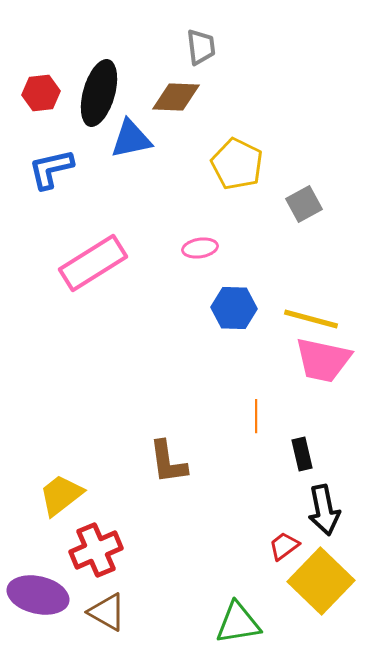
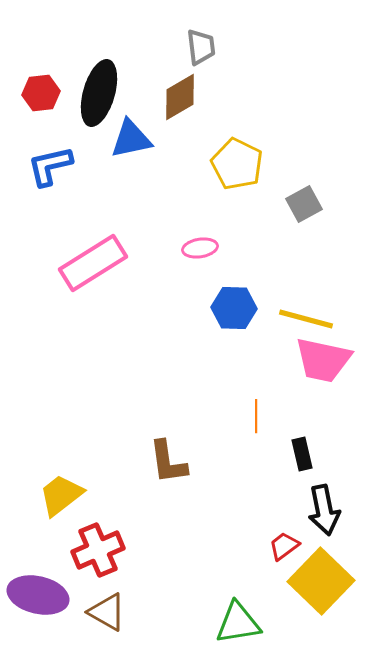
brown diamond: moved 4 px right; rotated 33 degrees counterclockwise
blue L-shape: moved 1 px left, 3 px up
yellow line: moved 5 px left
red cross: moved 2 px right
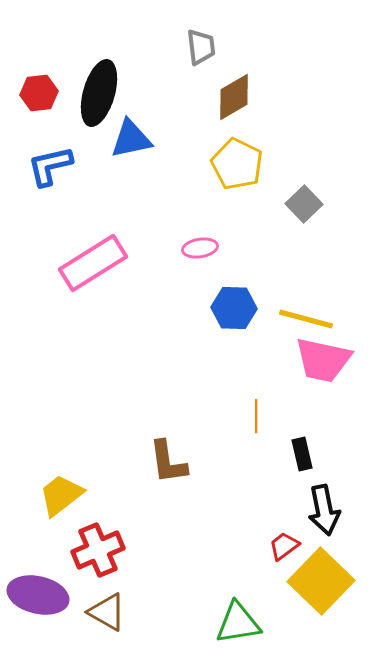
red hexagon: moved 2 px left
brown diamond: moved 54 px right
gray square: rotated 15 degrees counterclockwise
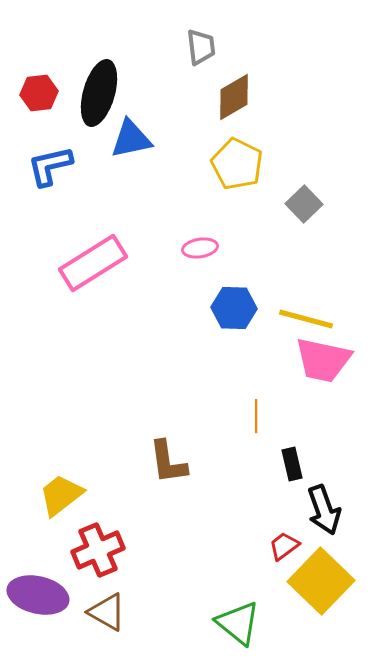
black rectangle: moved 10 px left, 10 px down
black arrow: rotated 9 degrees counterclockwise
green triangle: rotated 48 degrees clockwise
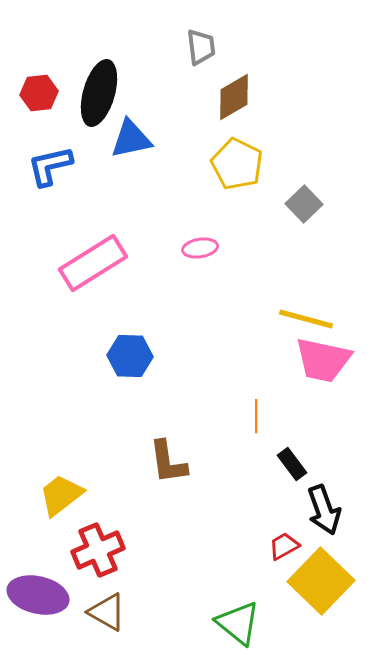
blue hexagon: moved 104 px left, 48 px down
black rectangle: rotated 24 degrees counterclockwise
red trapezoid: rotated 8 degrees clockwise
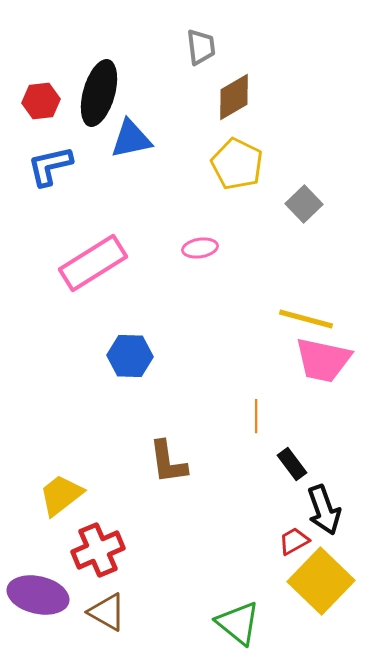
red hexagon: moved 2 px right, 8 px down
red trapezoid: moved 10 px right, 5 px up
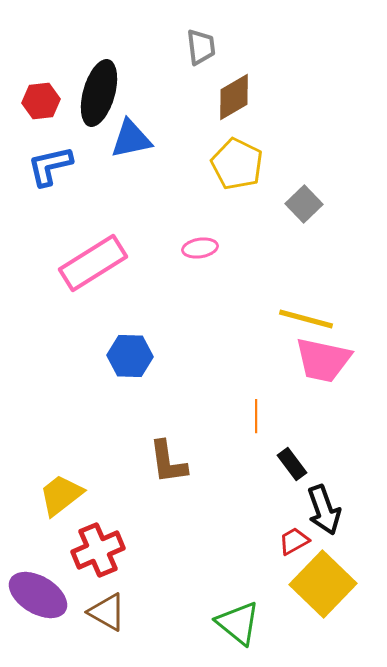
yellow square: moved 2 px right, 3 px down
purple ellipse: rotated 18 degrees clockwise
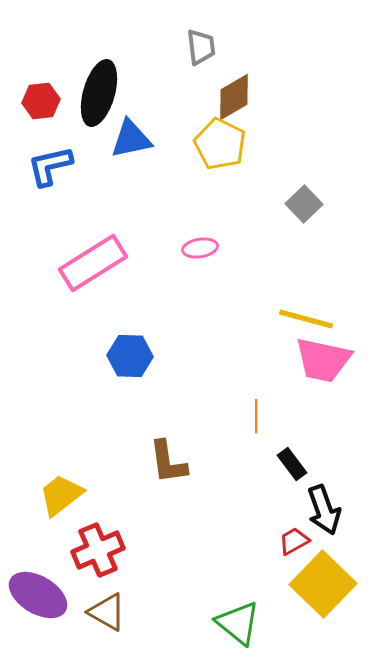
yellow pentagon: moved 17 px left, 20 px up
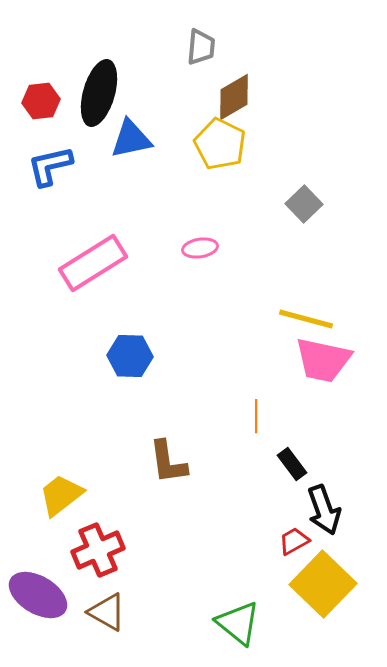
gray trapezoid: rotated 12 degrees clockwise
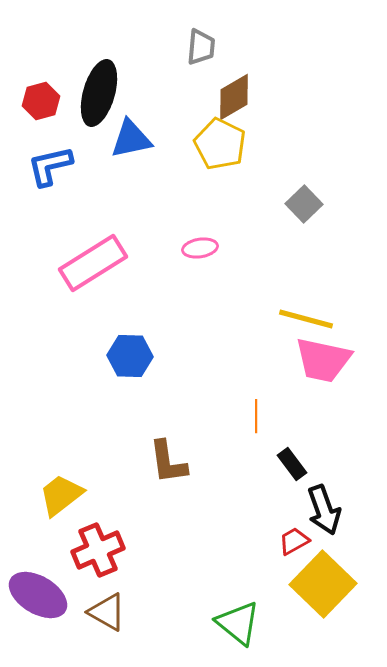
red hexagon: rotated 9 degrees counterclockwise
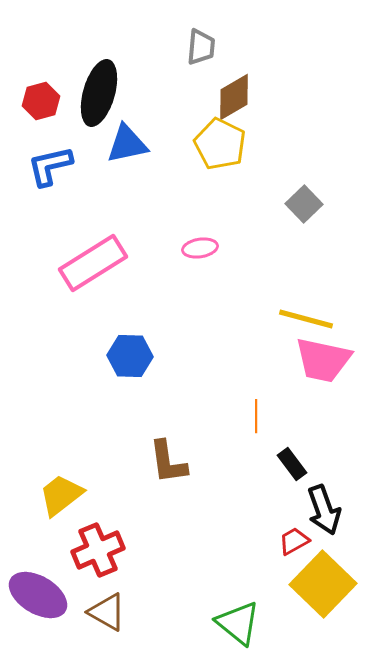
blue triangle: moved 4 px left, 5 px down
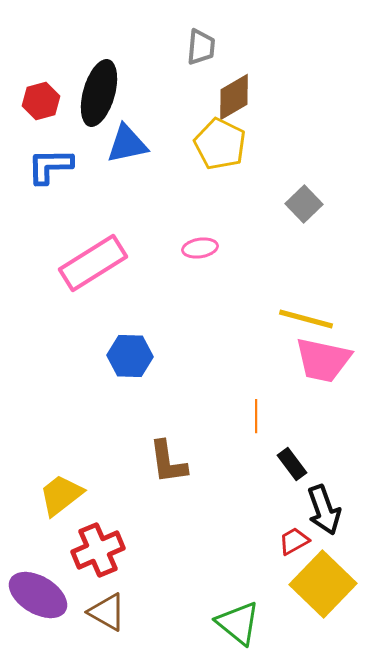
blue L-shape: rotated 12 degrees clockwise
